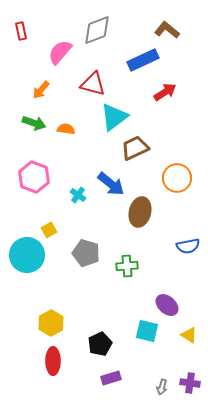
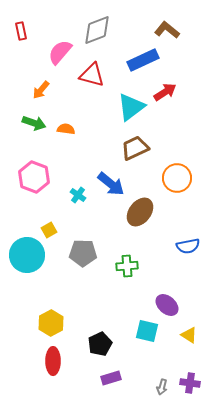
red triangle: moved 1 px left, 9 px up
cyan triangle: moved 17 px right, 10 px up
brown ellipse: rotated 24 degrees clockwise
gray pentagon: moved 3 px left; rotated 16 degrees counterclockwise
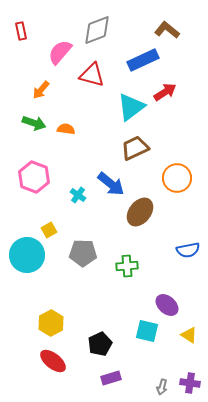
blue semicircle: moved 4 px down
red ellipse: rotated 52 degrees counterclockwise
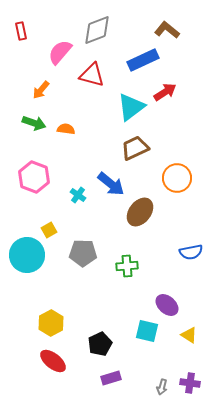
blue semicircle: moved 3 px right, 2 px down
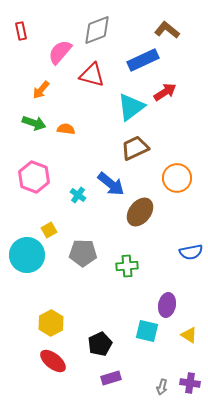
purple ellipse: rotated 60 degrees clockwise
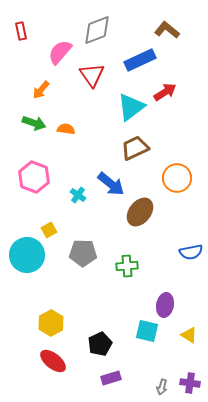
blue rectangle: moved 3 px left
red triangle: rotated 40 degrees clockwise
purple ellipse: moved 2 px left
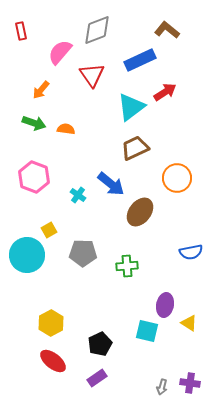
yellow triangle: moved 12 px up
purple rectangle: moved 14 px left; rotated 18 degrees counterclockwise
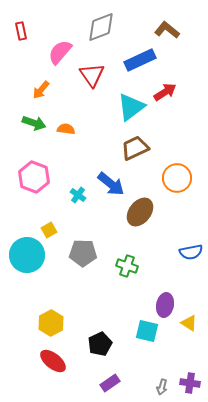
gray diamond: moved 4 px right, 3 px up
green cross: rotated 25 degrees clockwise
purple rectangle: moved 13 px right, 5 px down
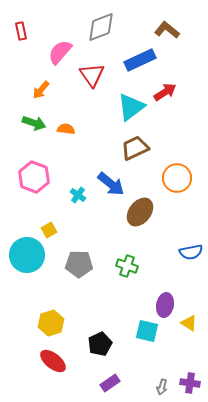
gray pentagon: moved 4 px left, 11 px down
yellow hexagon: rotated 10 degrees clockwise
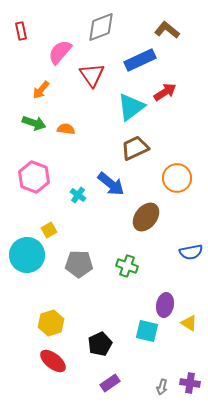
brown ellipse: moved 6 px right, 5 px down
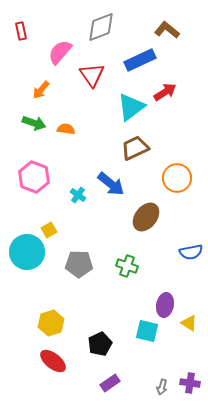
cyan circle: moved 3 px up
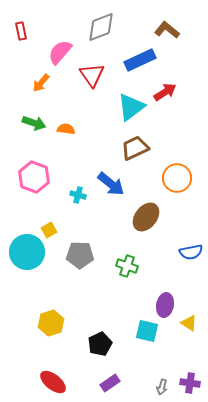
orange arrow: moved 7 px up
cyan cross: rotated 21 degrees counterclockwise
gray pentagon: moved 1 px right, 9 px up
red ellipse: moved 21 px down
